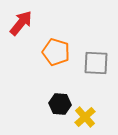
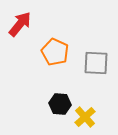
red arrow: moved 1 px left, 1 px down
orange pentagon: moved 1 px left; rotated 8 degrees clockwise
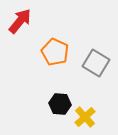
red arrow: moved 3 px up
gray square: rotated 28 degrees clockwise
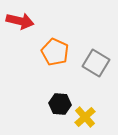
red arrow: rotated 64 degrees clockwise
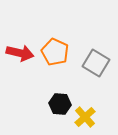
red arrow: moved 32 px down
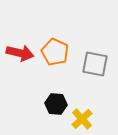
gray square: moved 1 px left, 1 px down; rotated 20 degrees counterclockwise
black hexagon: moved 4 px left
yellow cross: moved 3 px left, 2 px down
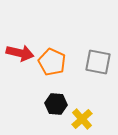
orange pentagon: moved 3 px left, 10 px down
gray square: moved 3 px right, 2 px up
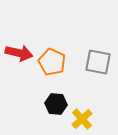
red arrow: moved 1 px left
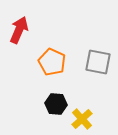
red arrow: moved 23 px up; rotated 80 degrees counterclockwise
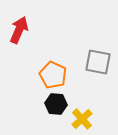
orange pentagon: moved 1 px right, 13 px down
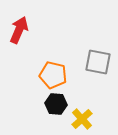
orange pentagon: rotated 12 degrees counterclockwise
